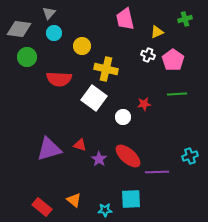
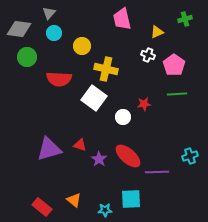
pink trapezoid: moved 3 px left
pink pentagon: moved 1 px right, 5 px down
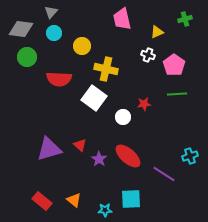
gray triangle: moved 2 px right, 1 px up
gray diamond: moved 2 px right
red triangle: rotated 24 degrees clockwise
purple line: moved 7 px right, 2 px down; rotated 35 degrees clockwise
red rectangle: moved 6 px up
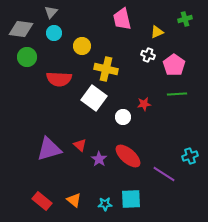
cyan star: moved 6 px up
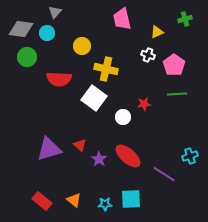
gray triangle: moved 4 px right
cyan circle: moved 7 px left
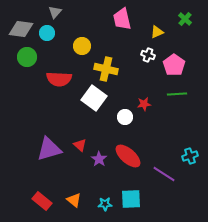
green cross: rotated 32 degrees counterclockwise
white circle: moved 2 px right
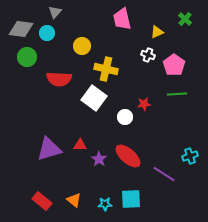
red triangle: rotated 40 degrees counterclockwise
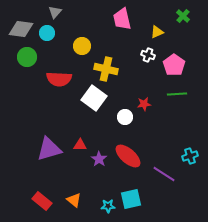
green cross: moved 2 px left, 3 px up
cyan square: rotated 10 degrees counterclockwise
cyan star: moved 3 px right, 2 px down
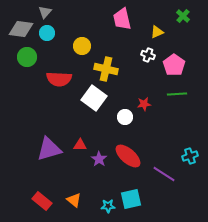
gray triangle: moved 10 px left
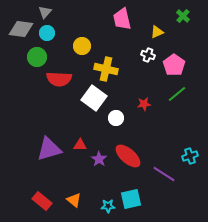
green circle: moved 10 px right
green line: rotated 36 degrees counterclockwise
white circle: moved 9 px left, 1 px down
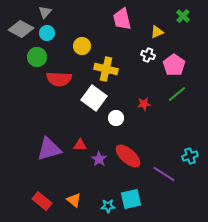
gray diamond: rotated 20 degrees clockwise
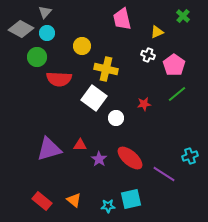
red ellipse: moved 2 px right, 2 px down
